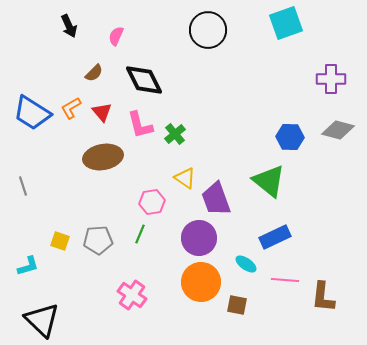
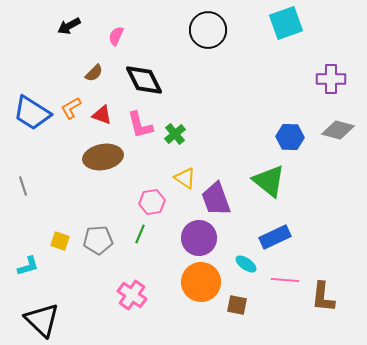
black arrow: rotated 85 degrees clockwise
red triangle: moved 3 px down; rotated 30 degrees counterclockwise
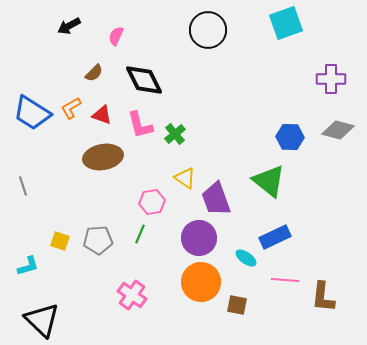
cyan ellipse: moved 6 px up
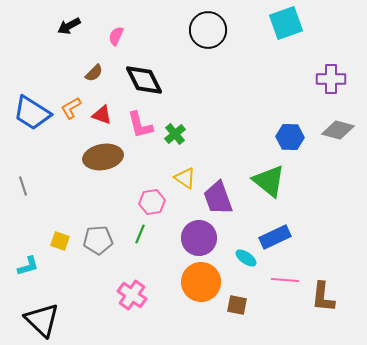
purple trapezoid: moved 2 px right, 1 px up
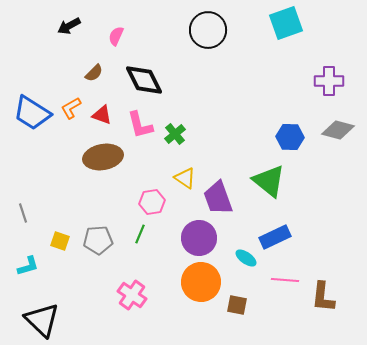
purple cross: moved 2 px left, 2 px down
gray line: moved 27 px down
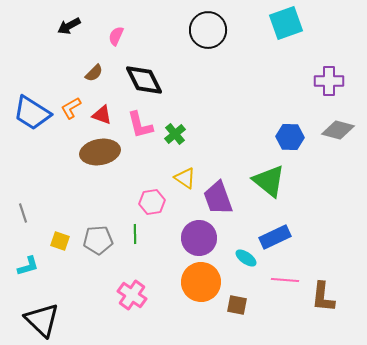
brown ellipse: moved 3 px left, 5 px up
green line: moved 5 px left; rotated 24 degrees counterclockwise
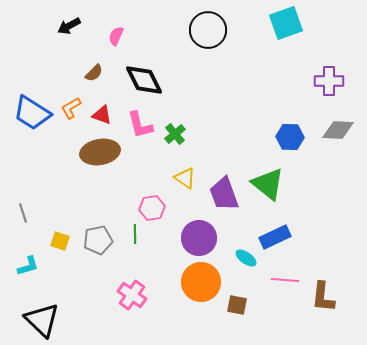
gray diamond: rotated 12 degrees counterclockwise
green triangle: moved 1 px left, 3 px down
purple trapezoid: moved 6 px right, 4 px up
pink hexagon: moved 6 px down
gray pentagon: rotated 8 degrees counterclockwise
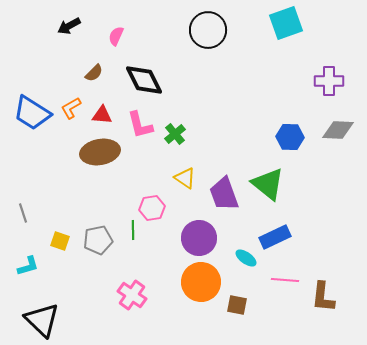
red triangle: rotated 15 degrees counterclockwise
green line: moved 2 px left, 4 px up
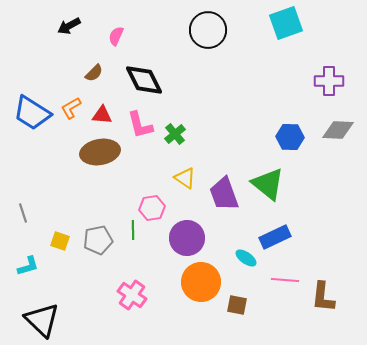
purple circle: moved 12 px left
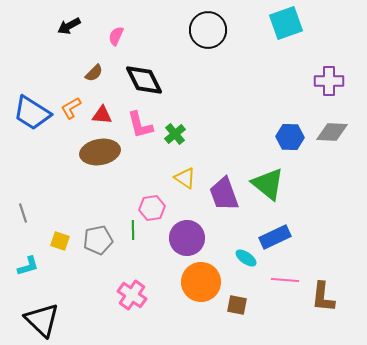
gray diamond: moved 6 px left, 2 px down
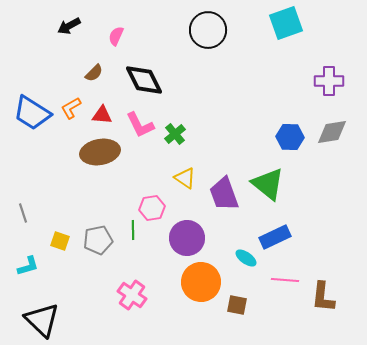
pink L-shape: rotated 12 degrees counterclockwise
gray diamond: rotated 12 degrees counterclockwise
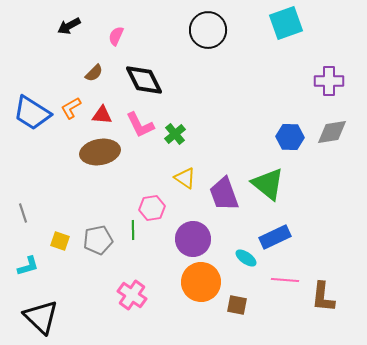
purple circle: moved 6 px right, 1 px down
black triangle: moved 1 px left, 3 px up
